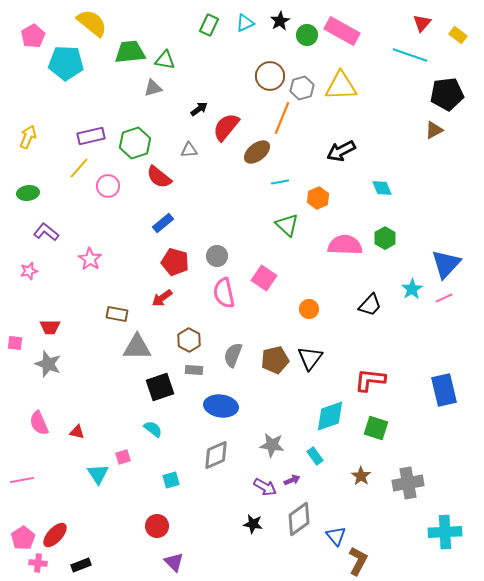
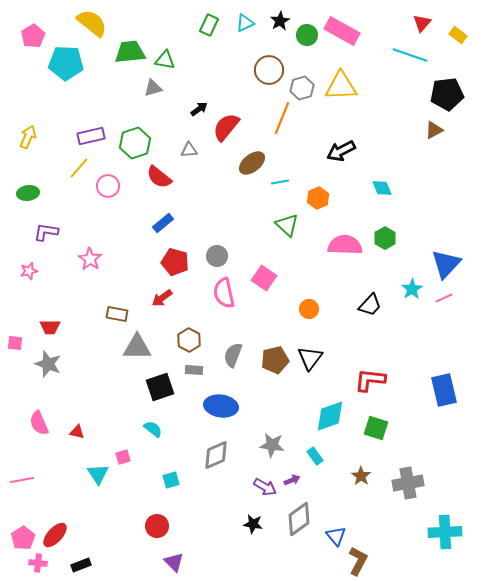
brown circle at (270, 76): moved 1 px left, 6 px up
brown ellipse at (257, 152): moved 5 px left, 11 px down
purple L-shape at (46, 232): rotated 30 degrees counterclockwise
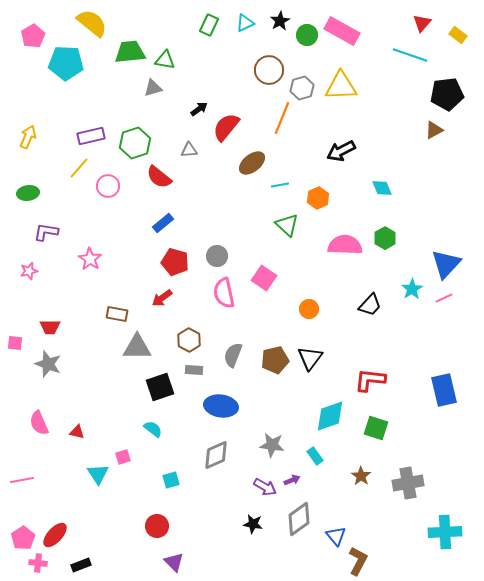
cyan line at (280, 182): moved 3 px down
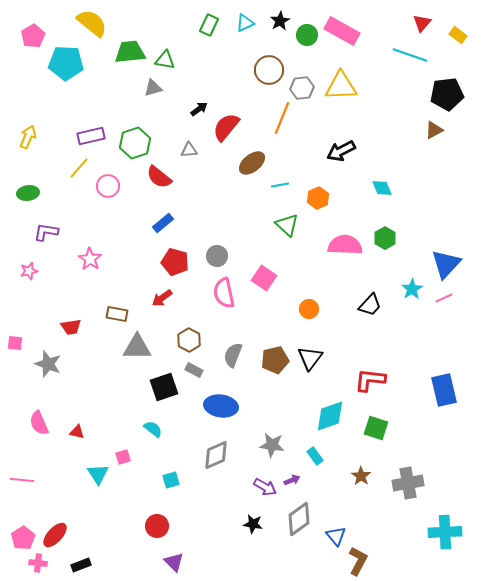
gray hexagon at (302, 88): rotated 10 degrees clockwise
red trapezoid at (50, 327): moved 21 px right; rotated 10 degrees counterclockwise
gray rectangle at (194, 370): rotated 24 degrees clockwise
black square at (160, 387): moved 4 px right
pink line at (22, 480): rotated 15 degrees clockwise
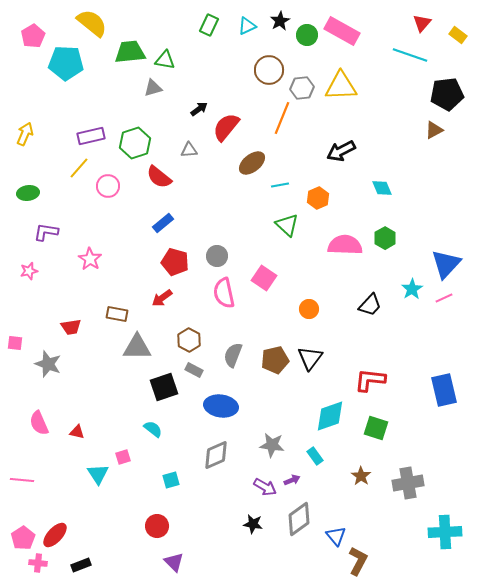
cyan triangle at (245, 23): moved 2 px right, 3 px down
yellow arrow at (28, 137): moved 3 px left, 3 px up
